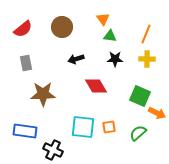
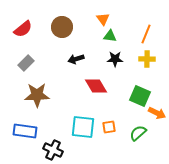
gray rectangle: rotated 56 degrees clockwise
brown star: moved 6 px left, 1 px down
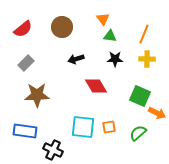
orange line: moved 2 px left
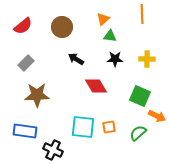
orange triangle: rotated 24 degrees clockwise
red semicircle: moved 3 px up
orange line: moved 2 px left, 20 px up; rotated 24 degrees counterclockwise
black arrow: rotated 49 degrees clockwise
orange arrow: moved 3 px down
